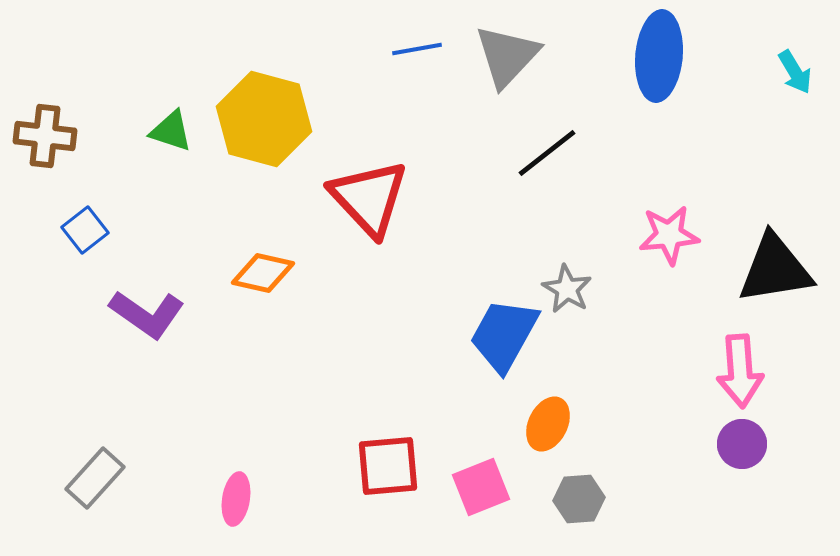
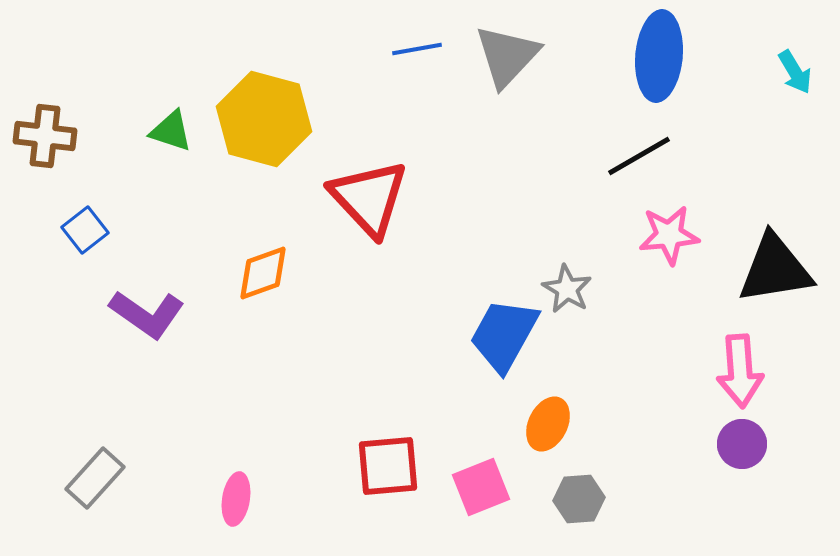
black line: moved 92 px right, 3 px down; rotated 8 degrees clockwise
orange diamond: rotated 32 degrees counterclockwise
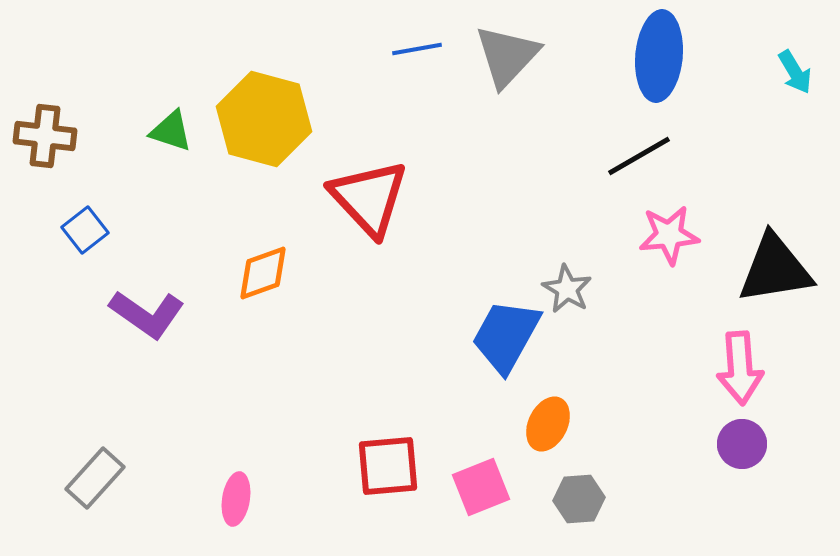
blue trapezoid: moved 2 px right, 1 px down
pink arrow: moved 3 px up
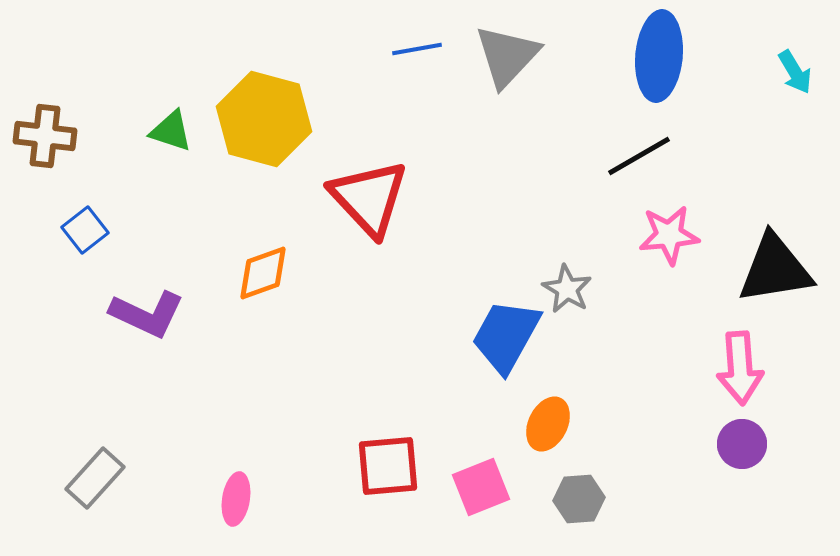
purple L-shape: rotated 10 degrees counterclockwise
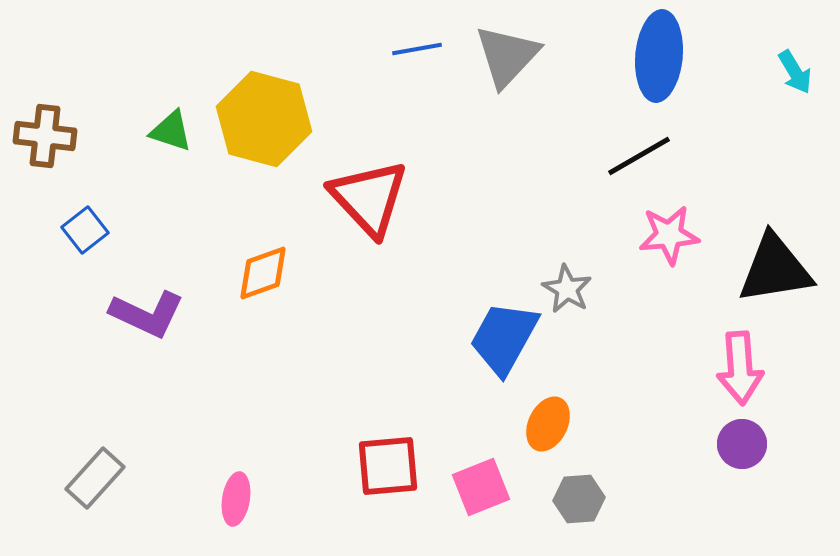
blue trapezoid: moved 2 px left, 2 px down
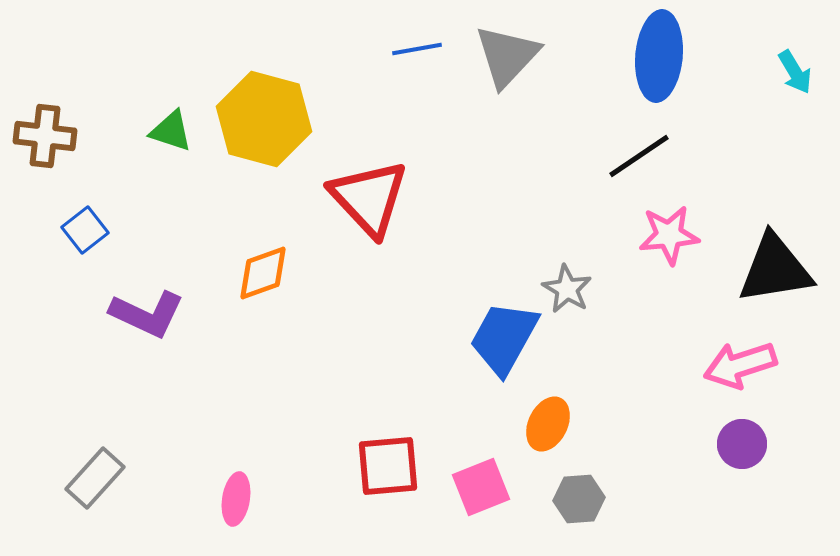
black line: rotated 4 degrees counterclockwise
pink arrow: moved 3 px up; rotated 76 degrees clockwise
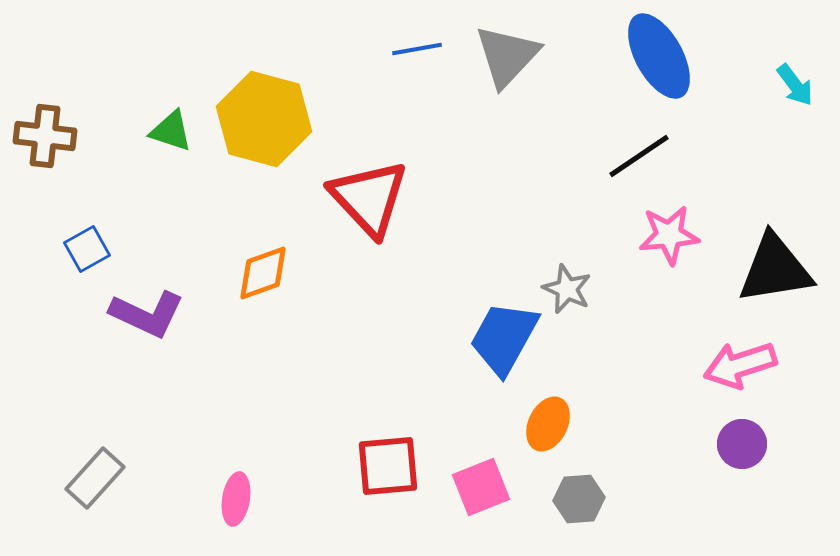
blue ellipse: rotated 34 degrees counterclockwise
cyan arrow: moved 13 px down; rotated 6 degrees counterclockwise
blue square: moved 2 px right, 19 px down; rotated 9 degrees clockwise
gray star: rotated 6 degrees counterclockwise
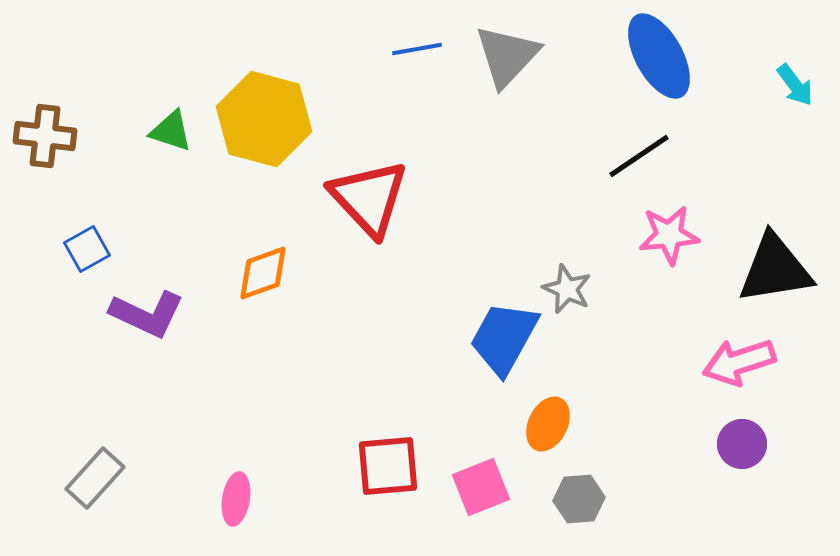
pink arrow: moved 1 px left, 3 px up
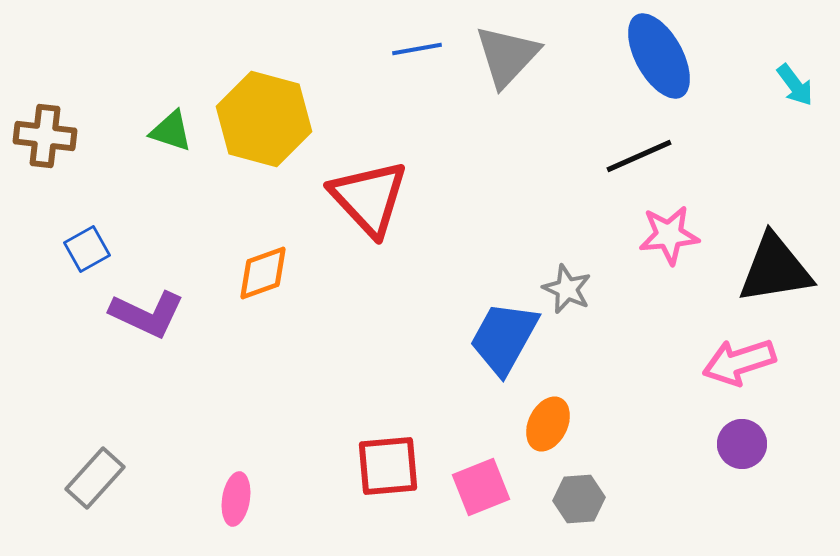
black line: rotated 10 degrees clockwise
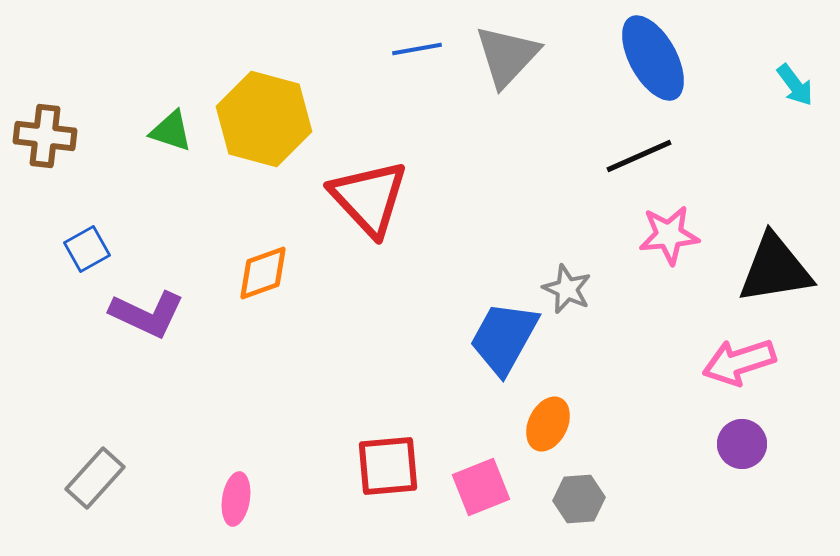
blue ellipse: moved 6 px left, 2 px down
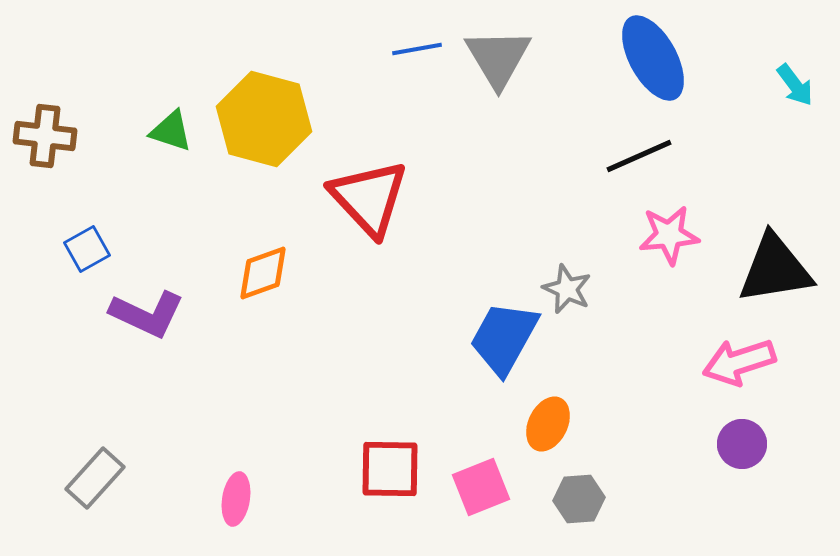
gray triangle: moved 9 px left, 2 px down; rotated 14 degrees counterclockwise
red square: moved 2 px right, 3 px down; rotated 6 degrees clockwise
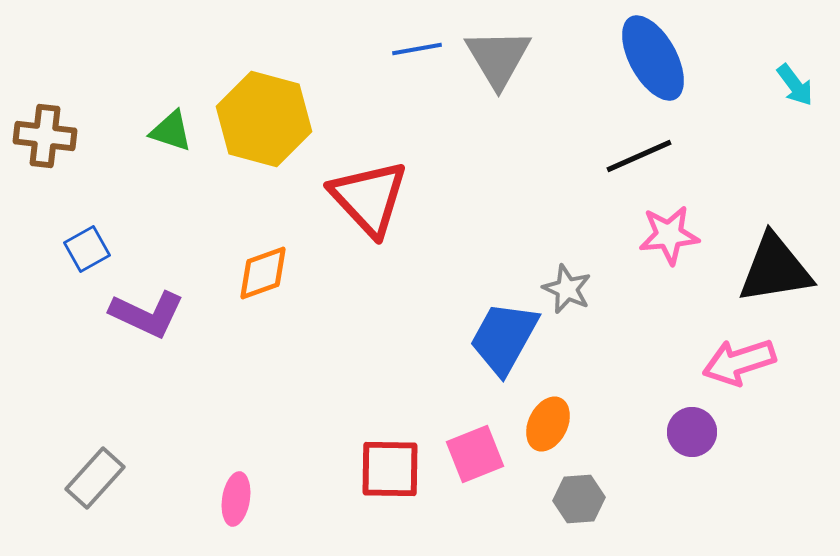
purple circle: moved 50 px left, 12 px up
pink square: moved 6 px left, 33 px up
